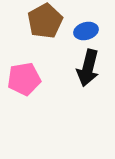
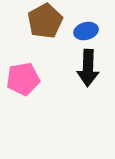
black arrow: rotated 12 degrees counterclockwise
pink pentagon: moved 1 px left
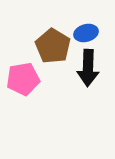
brown pentagon: moved 8 px right, 25 px down; rotated 12 degrees counterclockwise
blue ellipse: moved 2 px down
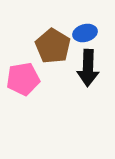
blue ellipse: moved 1 px left
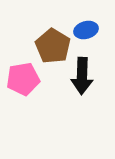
blue ellipse: moved 1 px right, 3 px up
black arrow: moved 6 px left, 8 px down
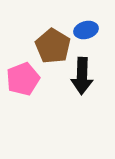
pink pentagon: rotated 12 degrees counterclockwise
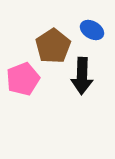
blue ellipse: moved 6 px right; rotated 45 degrees clockwise
brown pentagon: rotated 8 degrees clockwise
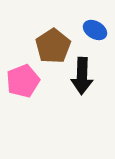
blue ellipse: moved 3 px right
pink pentagon: moved 2 px down
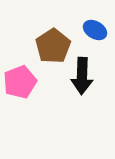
pink pentagon: moved 3 px left, 1 px down
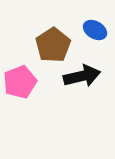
brown pentagon: moved 1 px up
black arrow: rotated 105 degrees counterclockwise
